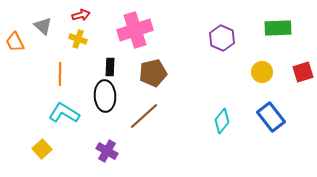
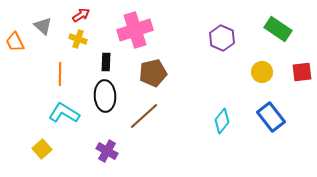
red arrow: rotated 18 degrees counterclockwise
green rectangle: moved 1 px down; rotated 36 degrees clockwise
black rectangle: moved 4 px left, 5 px up
red square: moved 1 px left; rotated 10 degrees clockwise
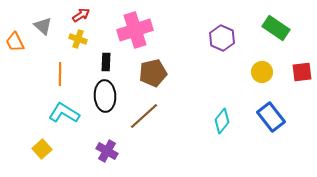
green rectangle: moved 2 px left, 1 px up
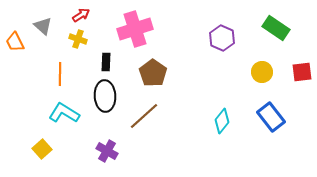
pink cross: moved 1 px up
brown pentagon: rotated 24 degrees counterclockwise
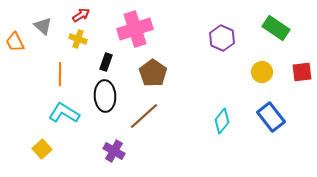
black rectangle: rotated 18 degrees clockwise
purple cross: moved 7 px right
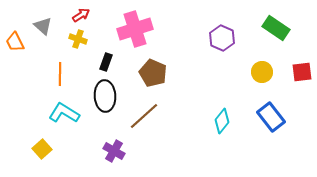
brown pentagon: rotated 12 degrees counterclockwise
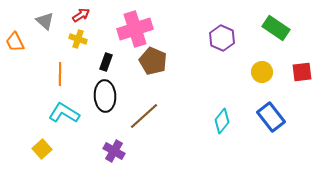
gray triangle: moved 2 px right, 5 px up
brown pentagon: moved 12 px up
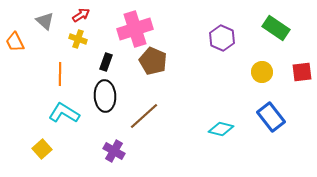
cyan diamond: moved 1 px left, 8 px down; rotated 65 degrees clockwise
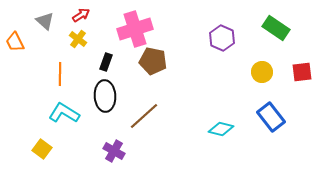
yellow cross: rotated 18 degrees clockwise
brown pentagon: rotated 12 degrees counterclockwise
yellow square: rotated 12 degrees counterclockwise
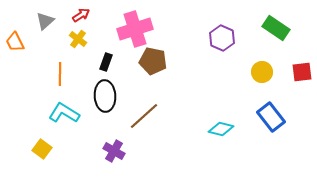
gray triangle: rotated 36 degrees clockwise
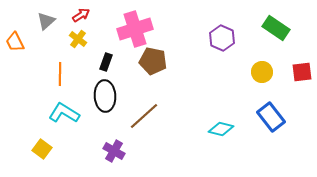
gray triangle: moved 1 px right
